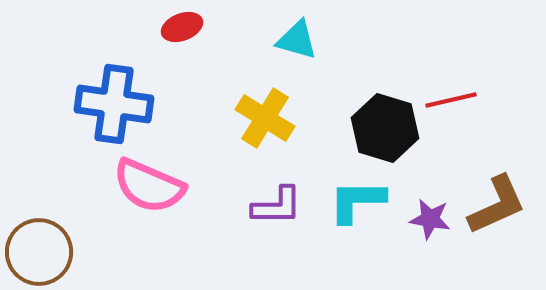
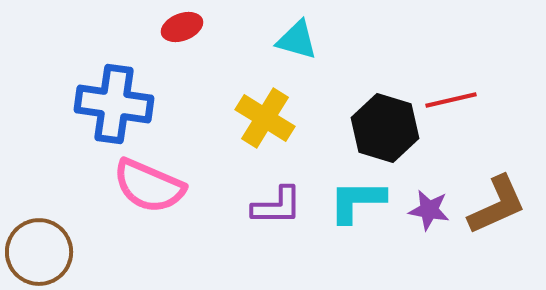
purple star: moved 1 px left, 9 px up
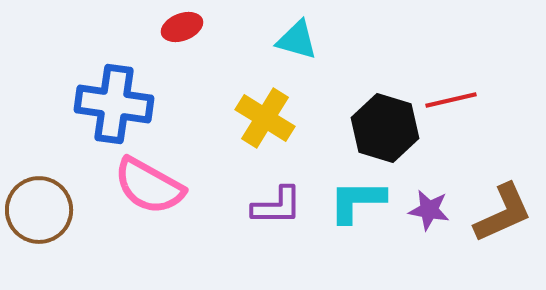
pink semicircle: rotated 6 degrees clockwise
brown L-shape: moved 6 px right, 8 px down
brown circle: moved 42 px up
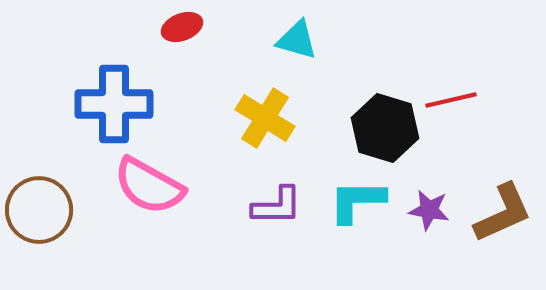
blue cross: rotated 8 degrees counterclockwise
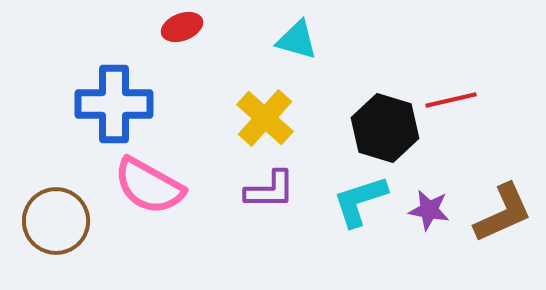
yellow cross: rotated 10 degrees clockwise
cyan L-shape: moved 3 px right; rotated 18 degrees counterclockwise
purple L-shape: moved 7 px left, 16 px up
brown circle: moved 17 px right, 11 px down
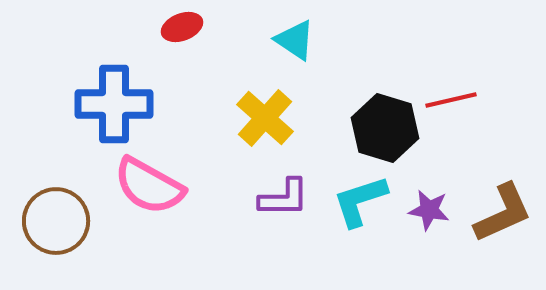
cyan triangle: moved 2 px left; rotated 18 degrees clockwise
purple L-shape: moved 14 px right, 8 px down
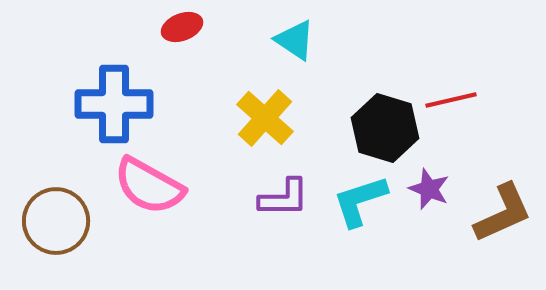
purple star: moved 21 px up; rotated 12 degrees clockwise
